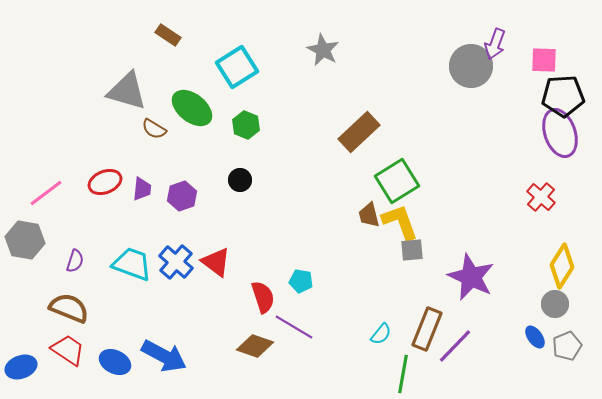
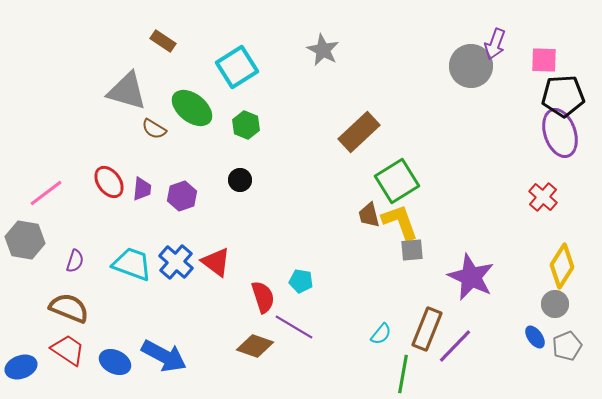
brown rectangle at (168, 35): moved 5 px left, 6 px down
red ellipse at (105, 182): moved 4 px right; rotated 76 degrees clockwise
red cross at (541, 197): moved 2 px right
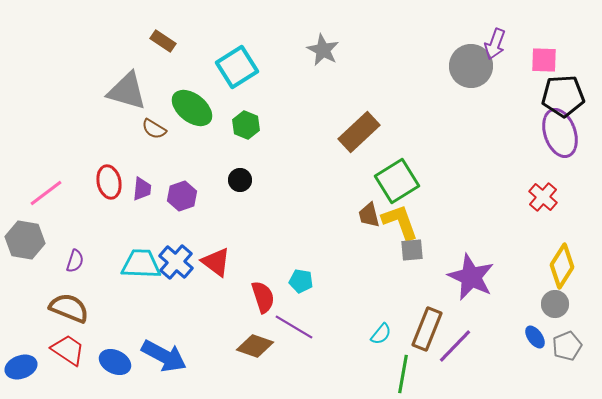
red ellipse at (109, 182): rotated 24 degrees clockwise
cyan trapezoid at (132, 264): moved 9 px right; rotated 18 degrees counterclockwise
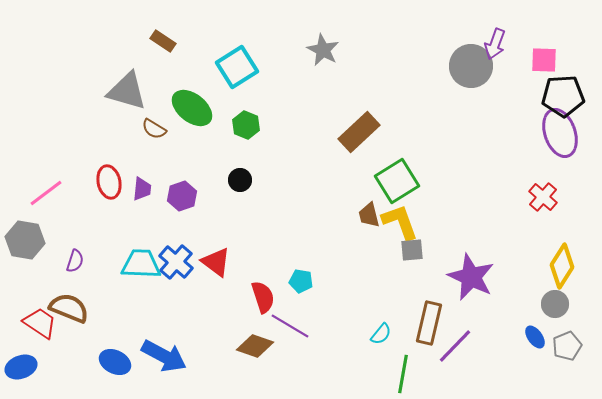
purple line at (294, 327): moved 4 px left, 1 px up
brown rectangle at (427, 329): moved 2 px right, 6 px up; rotated 9 degrees counterclockwise
red trapezoid at (68, 350): moved 28 px left, 27 px up
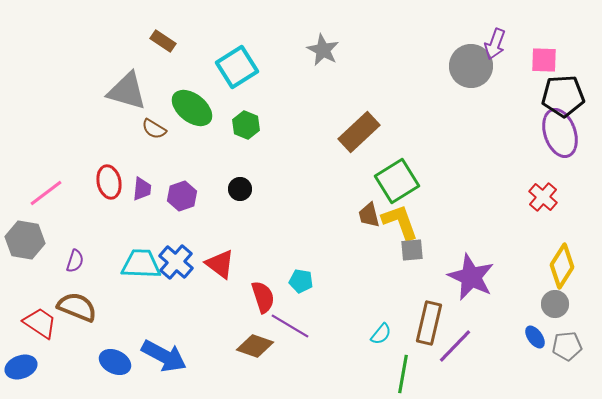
black circle at (240, 180): moved 9 px down
red triangle at (216, 262): moved 4 px right, 2 px down
brown semicircle at (69, 308): moved 8 px right, 1 px up
gray pentagon at (567, 346): rotated 16 degrees clockwise
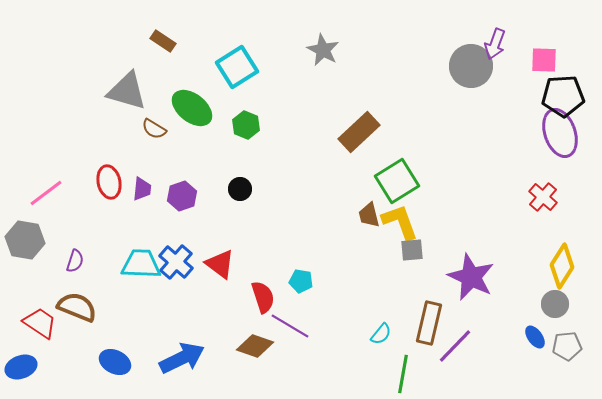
blue arrow at (164, 356): moved 18 px right, 2 px down; rotated 54 degrees counterclockwise
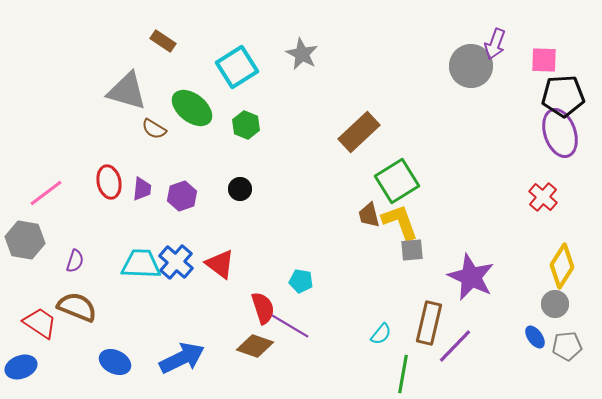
gray star at (323, 50): moved 21 px left, 4 px down
red semicircle at (263, 297): moved 11 px down
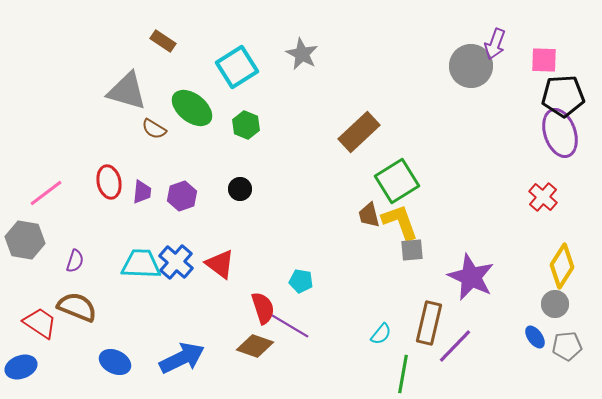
purple trapezoid at (142, 189): moved 3 px down
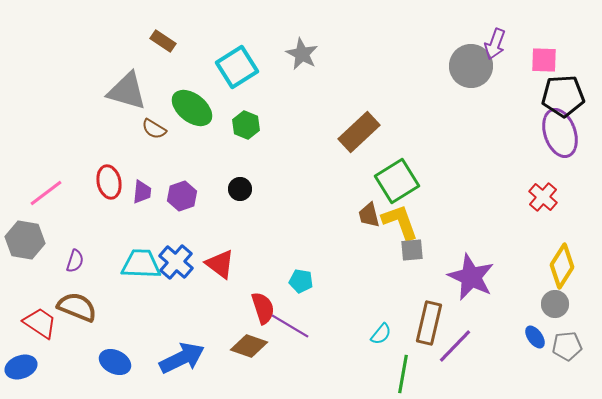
brown diamond at (255, 346): moved 6 px left
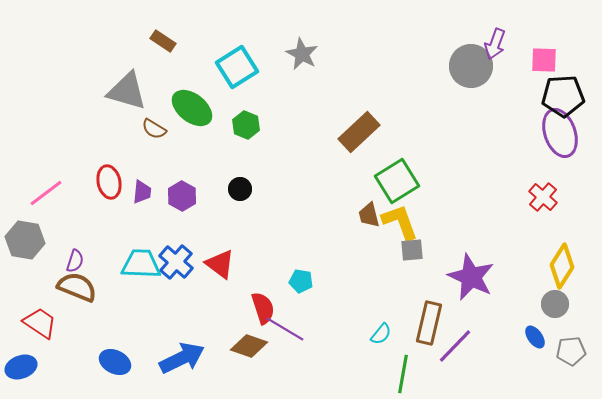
purple hexagon at (182, 196): rotated 12 degrees counterclockwise
brown semicircle at (77, 307): moved 20 px up
purple line at (290, 326): moved 5 px left, 3 px down
gray pentagon at (567, 346): moved 4 px right, 5 px down
